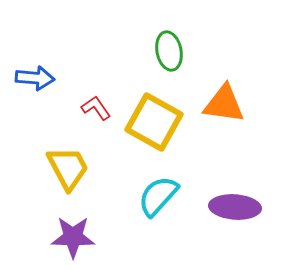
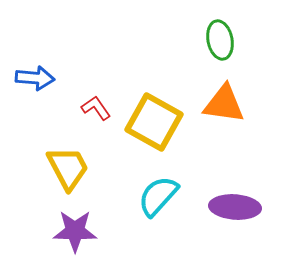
green ellipse: moved 51 px right, 11 px up
purple star: moved 2 px right, 6 px up
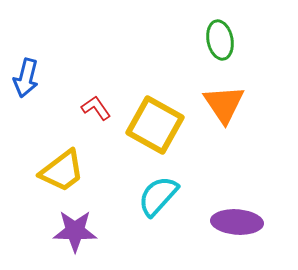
blue arrow: moved 9 px left; rotated 99 degrees clockwise
orange triangle: rotated 48 degrees clockwise
yellow square: moved 1 px right, 3 px down
yellow trapezoid: moved 6 px left, 3 px down; rotated 81 degrees clockwise
purple ellipse: moved 2 px right, 15 px down
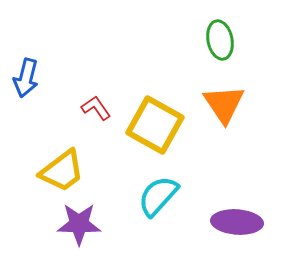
purple star: moved 4 px right, 7 px up
